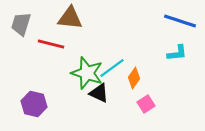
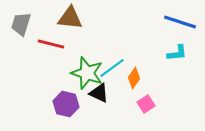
blue line: moved 1 px down
purple hexagon: moved 32 px right
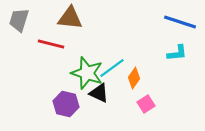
gray trapezoid: moved 2 px left, 4 px up
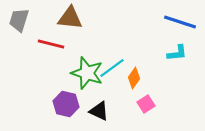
black triangle: moved 18 px down
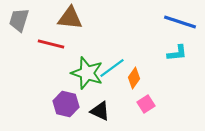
black triangle: moved 1 px right
